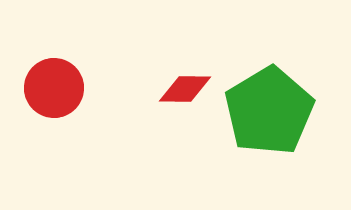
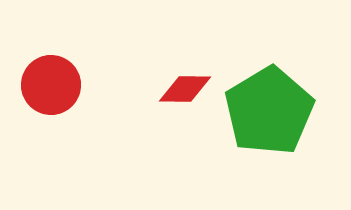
red circle: moved 3 px left, 3 px up
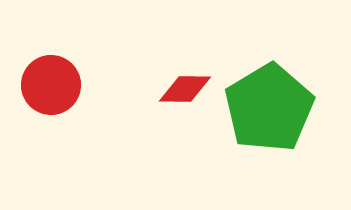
green pentagon: moved 3 px up
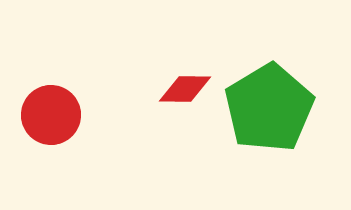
red circle: moved 30 px down
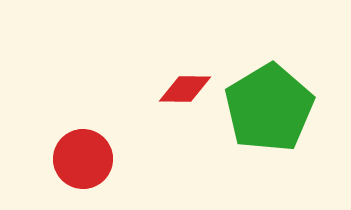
red circle: moved 32 px right, 44 px down
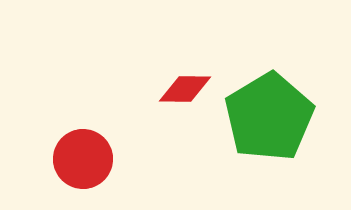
green pentagon: moved 9 px down
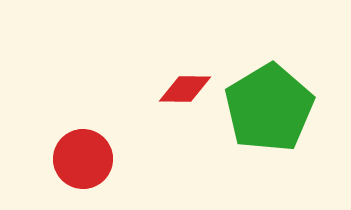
green pentagon: moved 9 px up
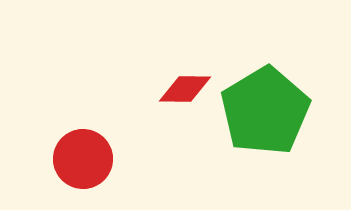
green pentagon: moved 4 px left, 3 px down
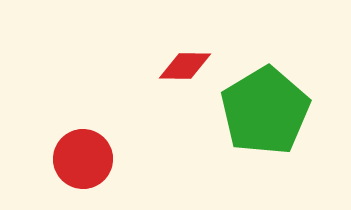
red diamond: moved 23 px up
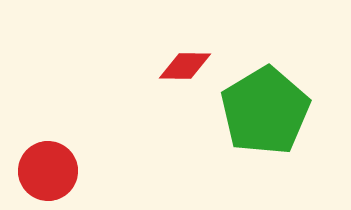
red circle: moved 35 px left, 12 px down
